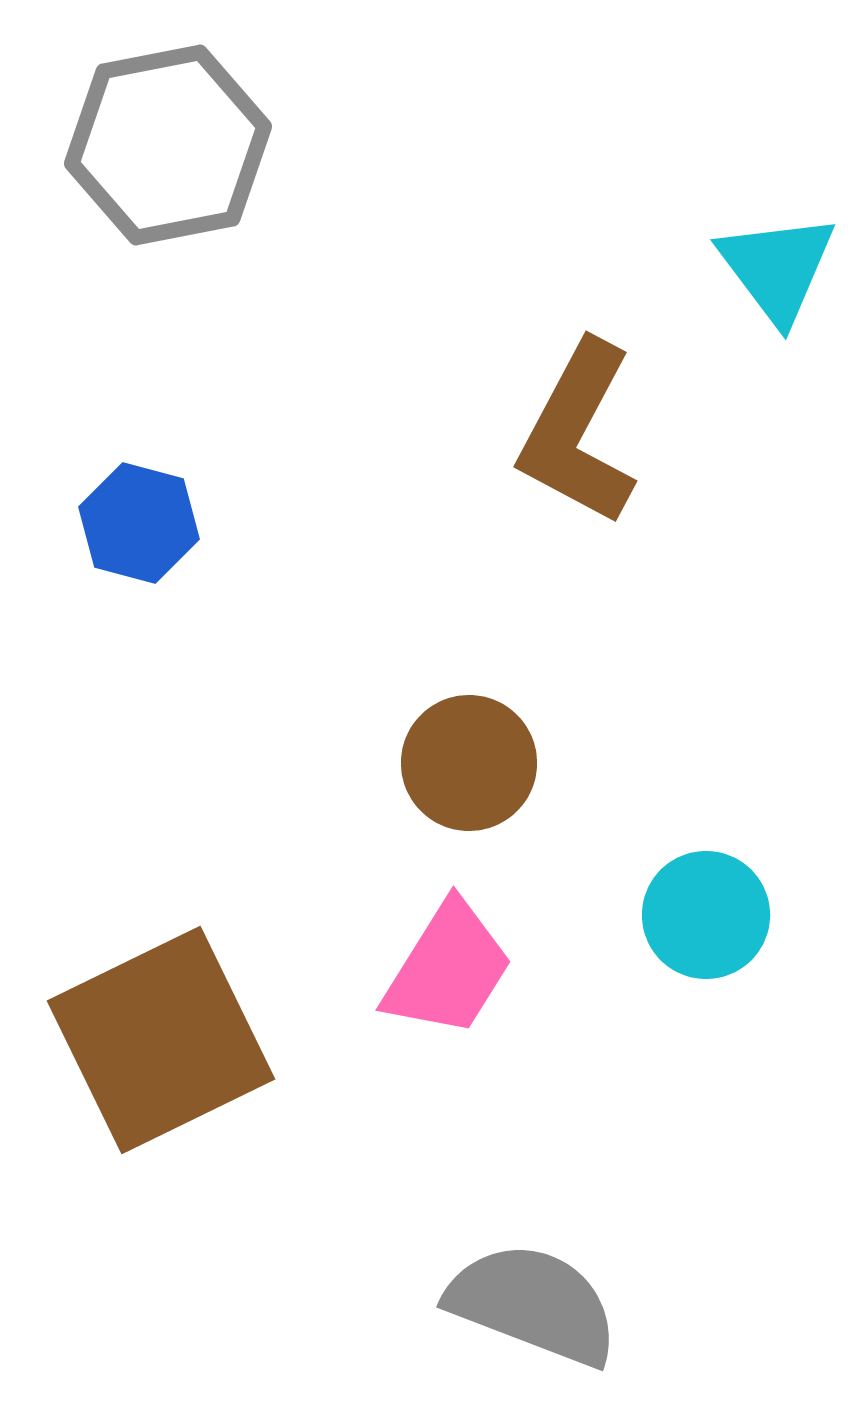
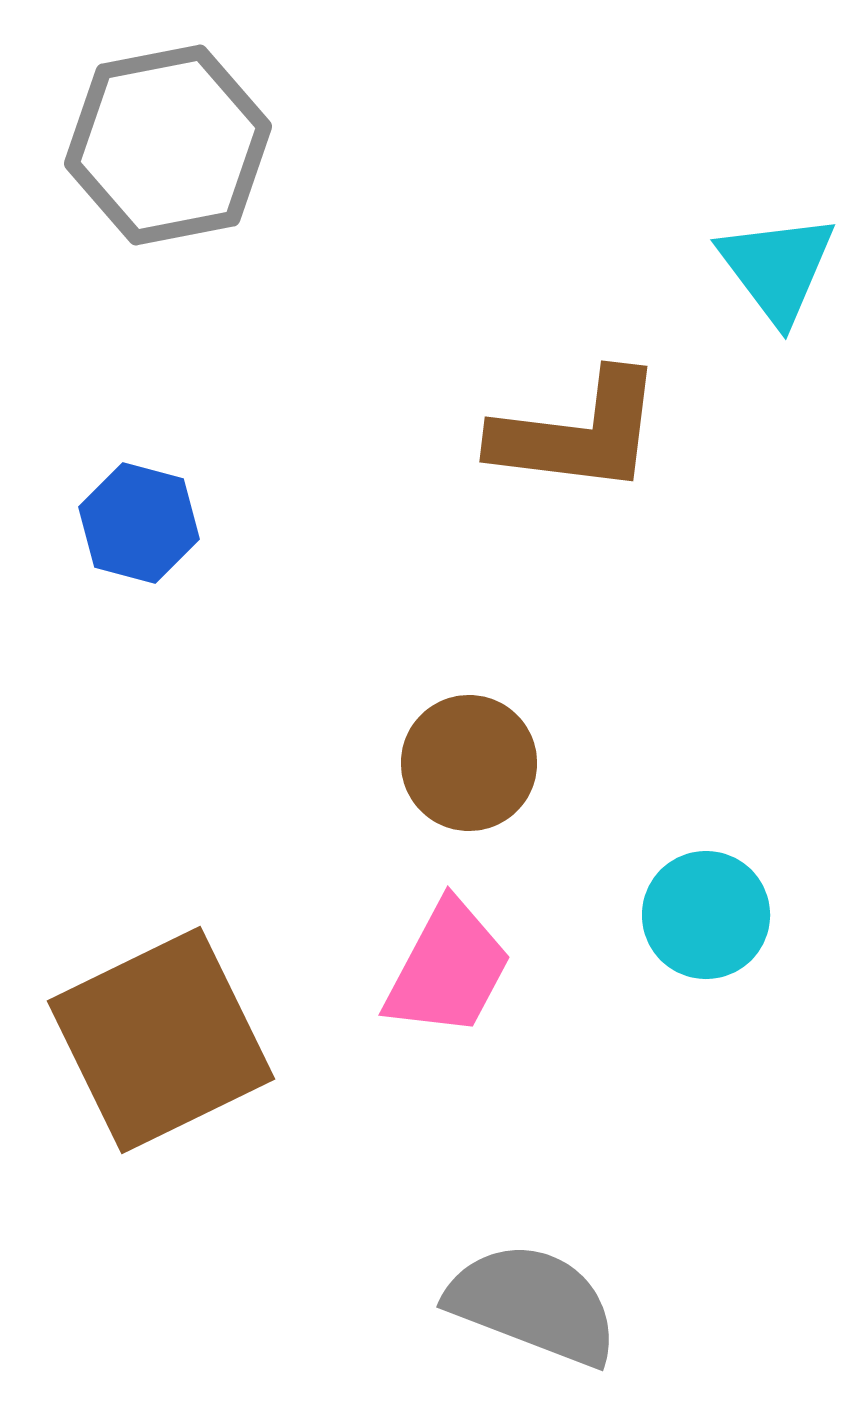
brown L-shape: rotated 111 degrees counterclockwise
pink trapezoid: rotated 4 degrees counterclockwise
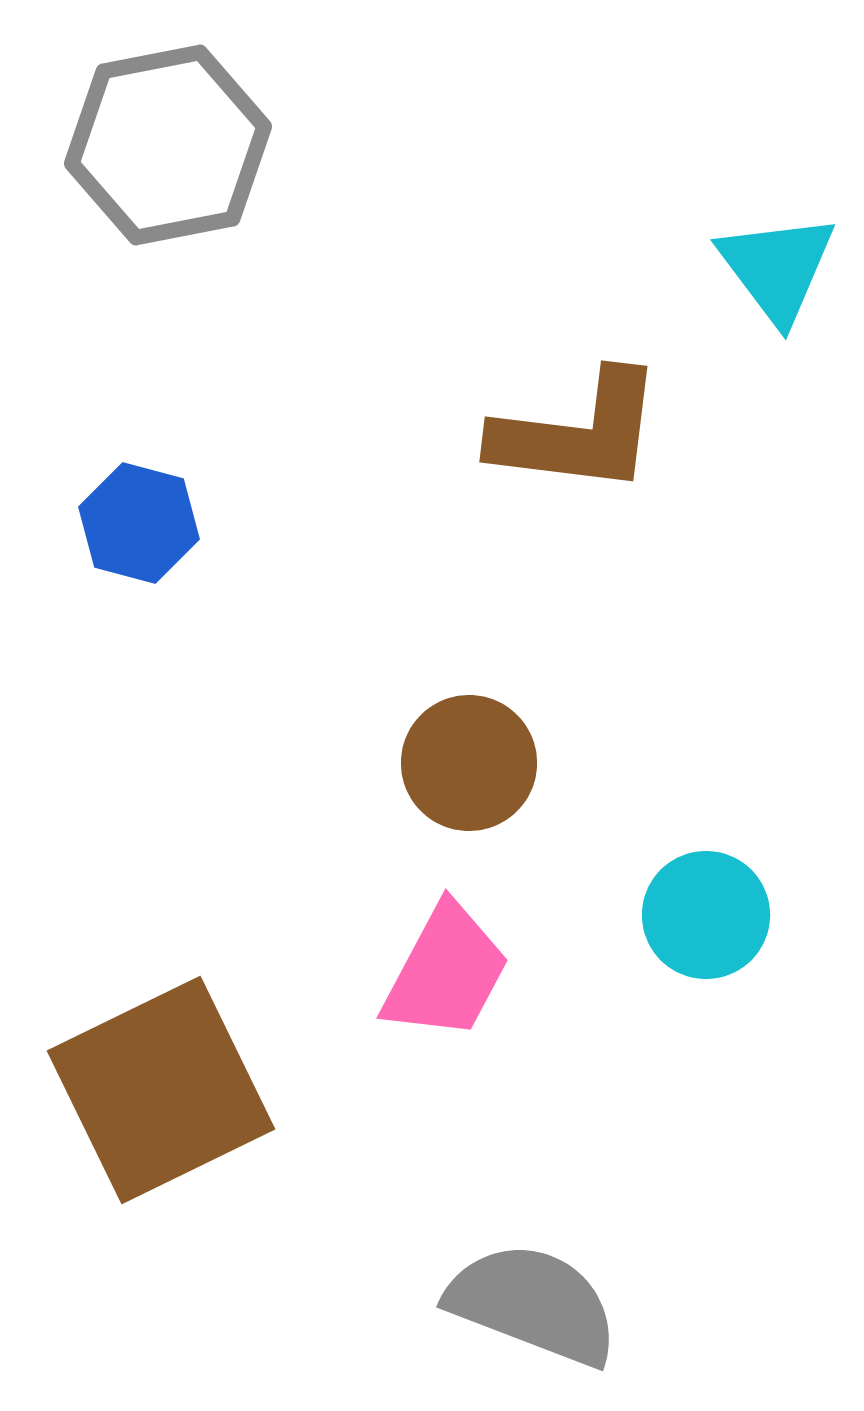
pink trapezoid: moved 2 px left, 3 px down
brown square: moved 50 px down
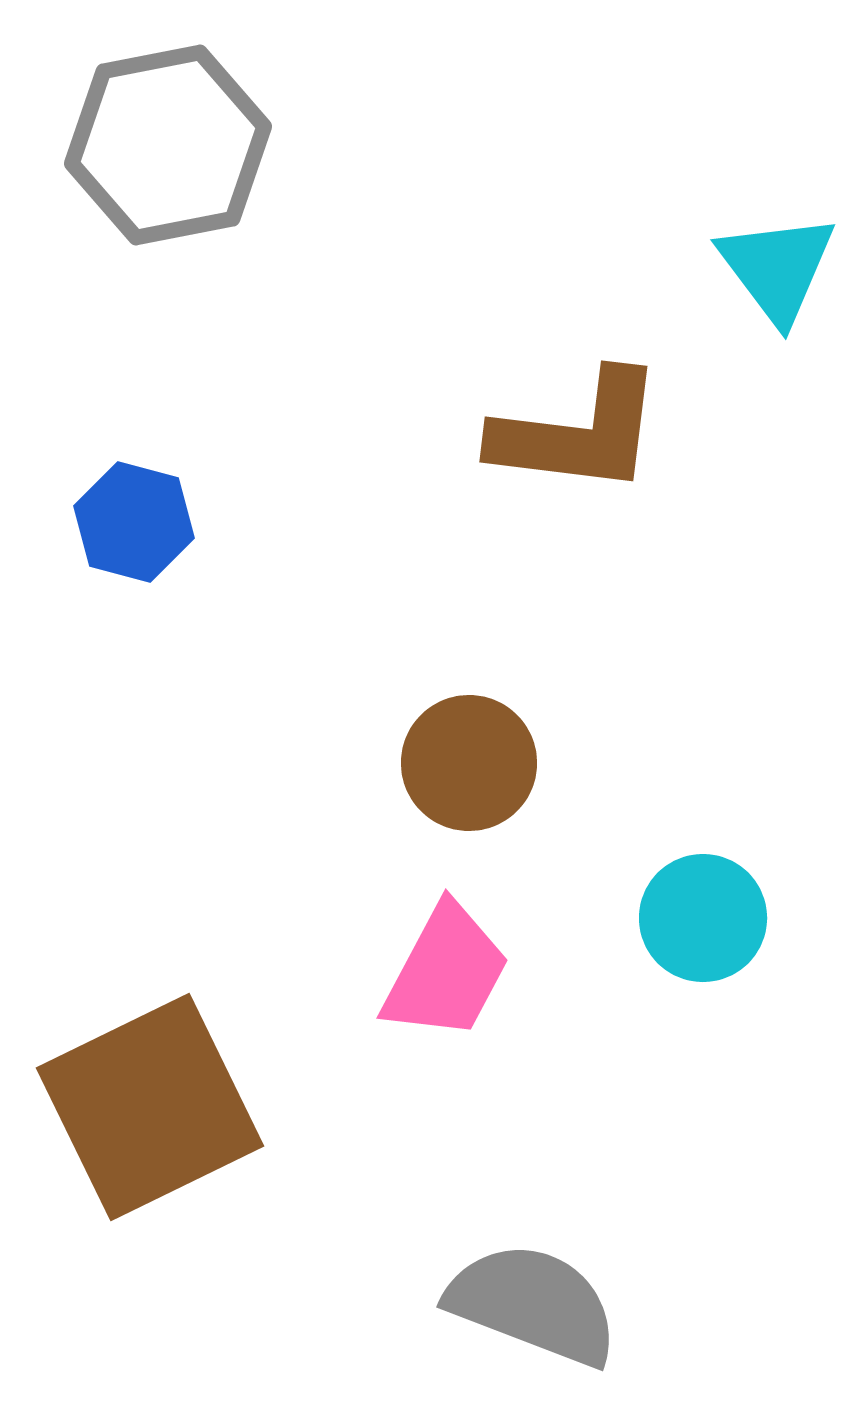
blue hexagon: moved 5 px left, 1 px up
cyan circle: moved 3 px left, 3 px down
brown square: moved 11 px left, 17 px down
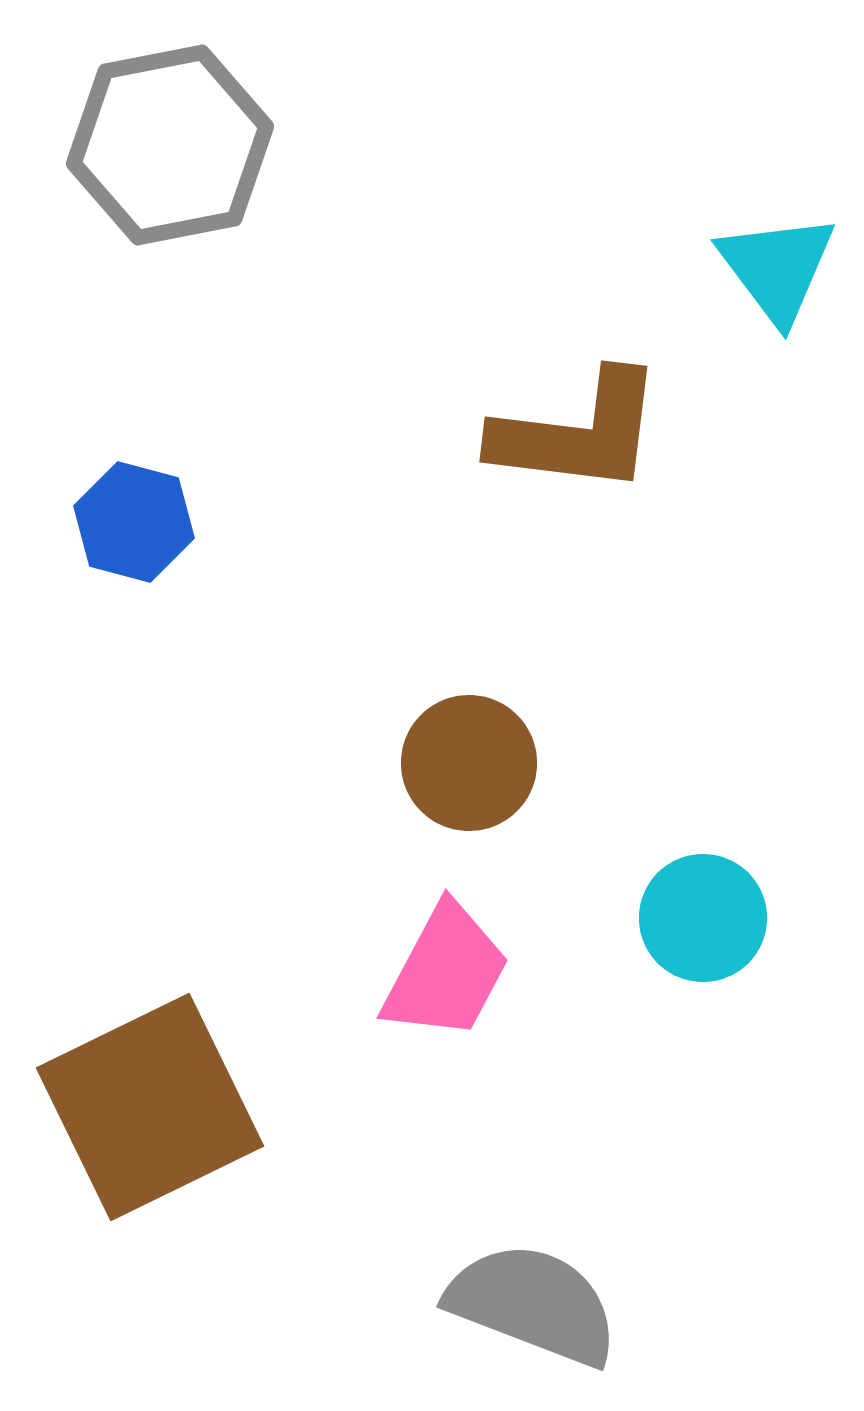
gray hexagon: moved 2 px right
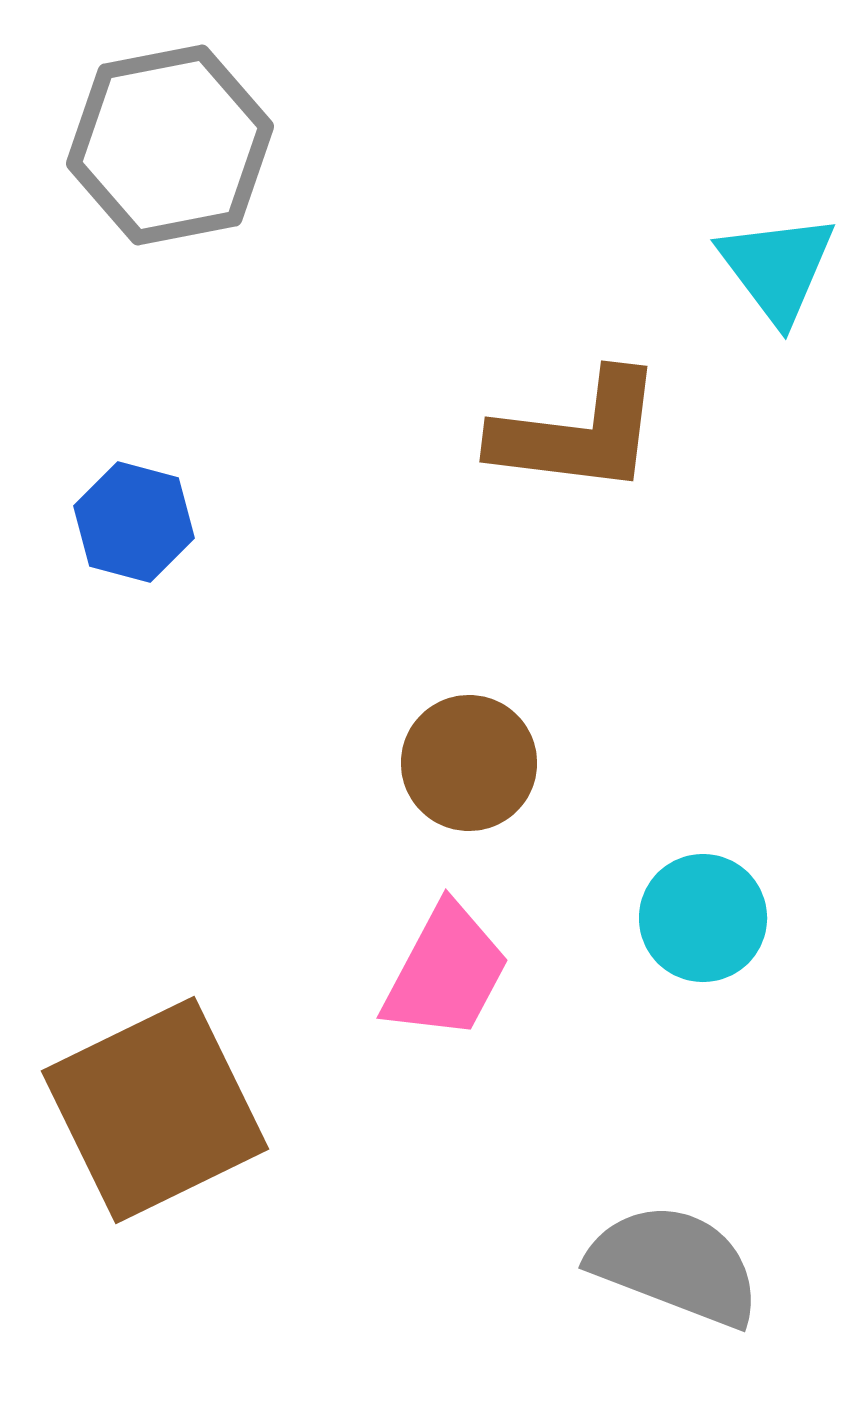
brown square: moved 5 px right, 3 px down
gray semicircle: moved 142 px right, 39 px up
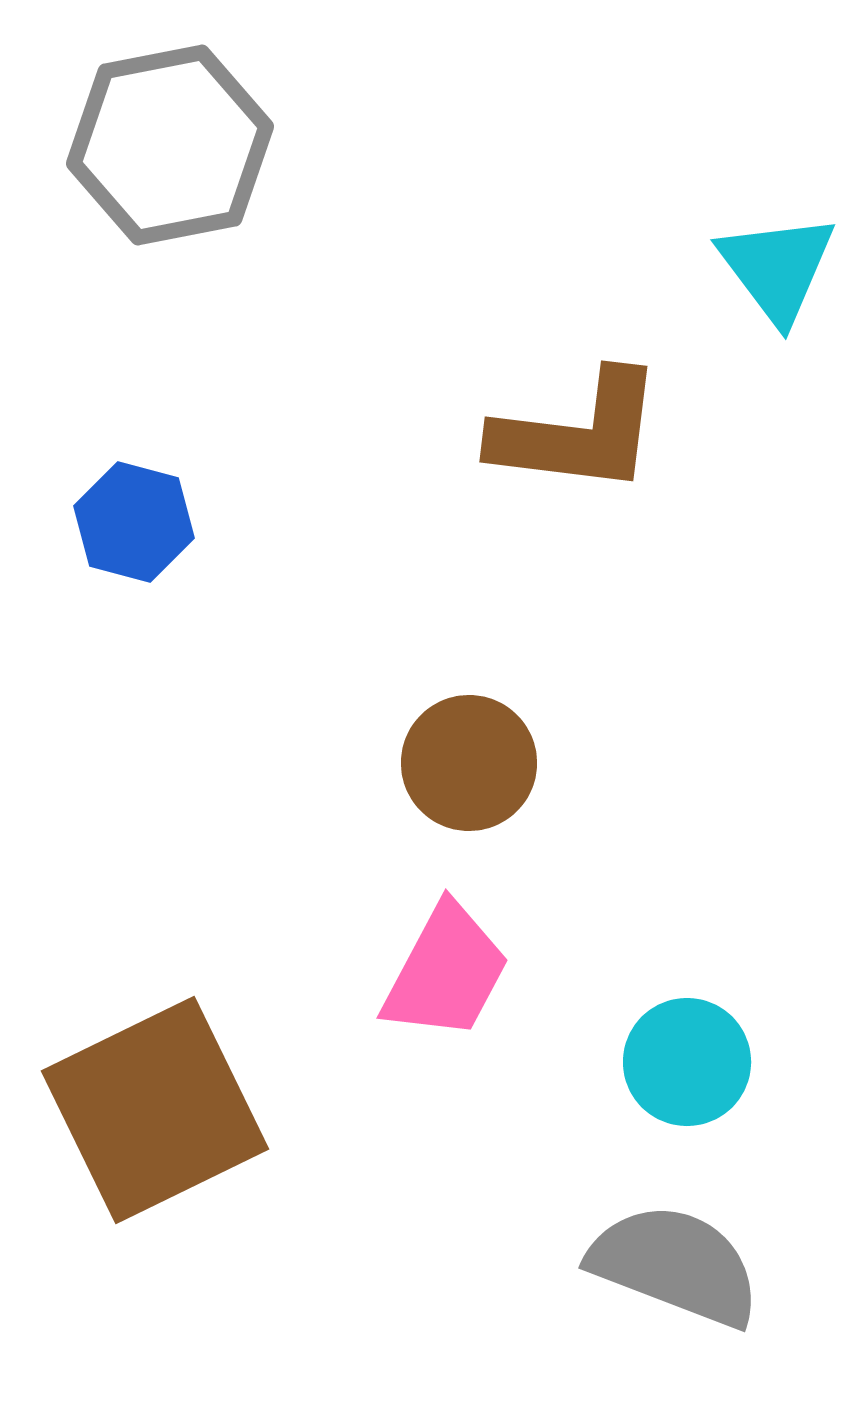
cyan circle: moved 16 px left, 144 px down
